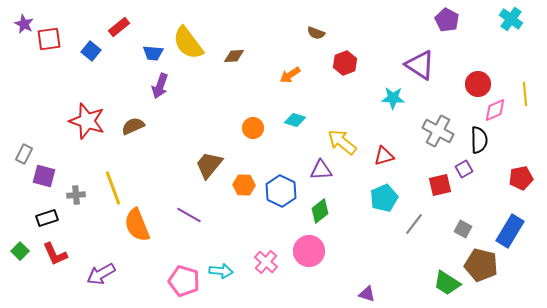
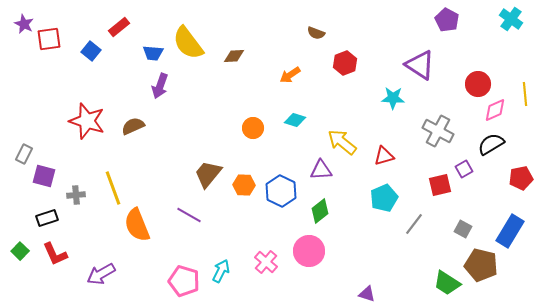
black semicircle at (479, 140): moved 12 px right, 4 px down; rotated 120 degrees counterclockwise
brown trapezoid at (209, 165): moved 1 px left, 9 px down
cyan arrow at (221, 271): rotated 70 degrees counterclockwise
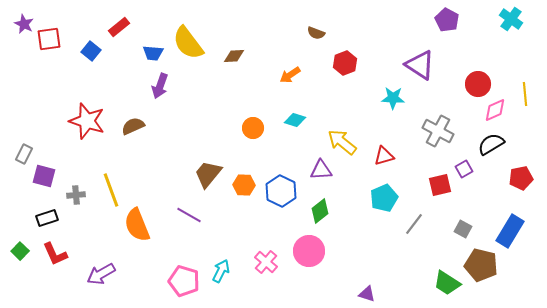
yellow line at (113, 188): moved 2 px left, 2 px down
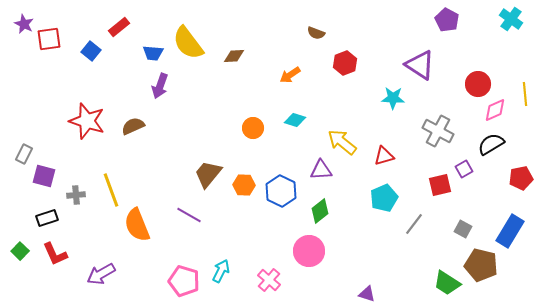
pink cross at (266, 262): moved 3 px right, 18 px down
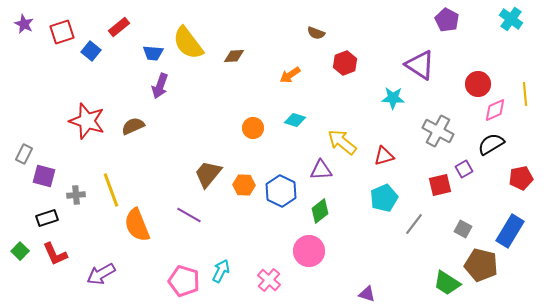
red square at (49, 39): moved 13 px right, 7 px up; rotated 10 degrees counterclockwise
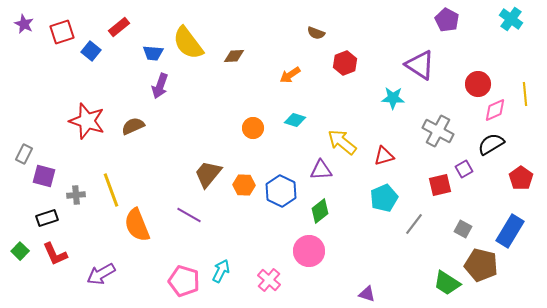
red pentagon at (521, 178): rotated 25 degrees counterclockwise
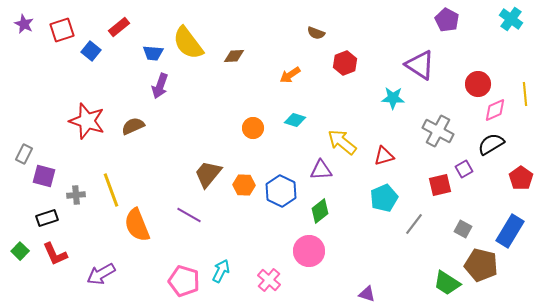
red square at (62, 32): moved 2 px up
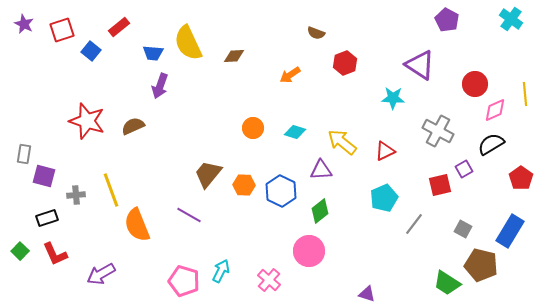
yellow semicircle at (188, 43): rotated 12 degrees clockwise
red circle at (478, 84): moved 3 px left
cyan diamond at (295, 120): moved 12 px down
gray rectangle at (24, 154): rotated 18 degrees counterclockwise
red triangle at (384, 156): moved 1 px right, 5 px up; rotated 10 degrees counterclockwise
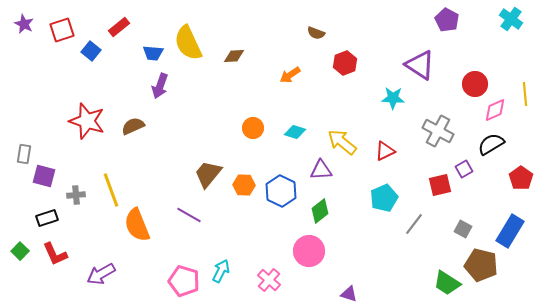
purple triangle at (367, 294): moved 18 px left
